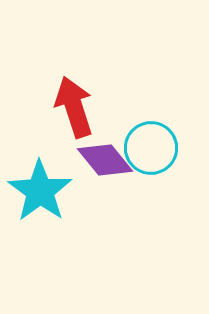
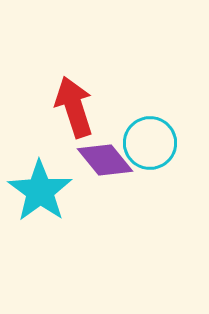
cyan circle: moved 1 px left, 5 px up
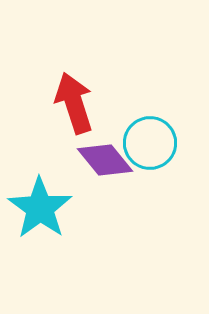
red arrow: moved 4 px up
cyan star: moved 17 px down
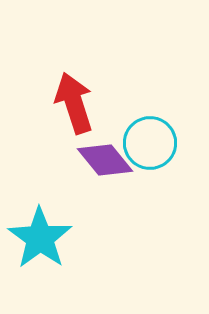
cyan star: moved 30 px down
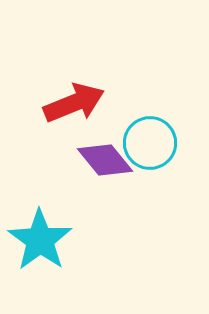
red arrow: rotated 86 degrees clockwise
cyan star: moved 2 px down
